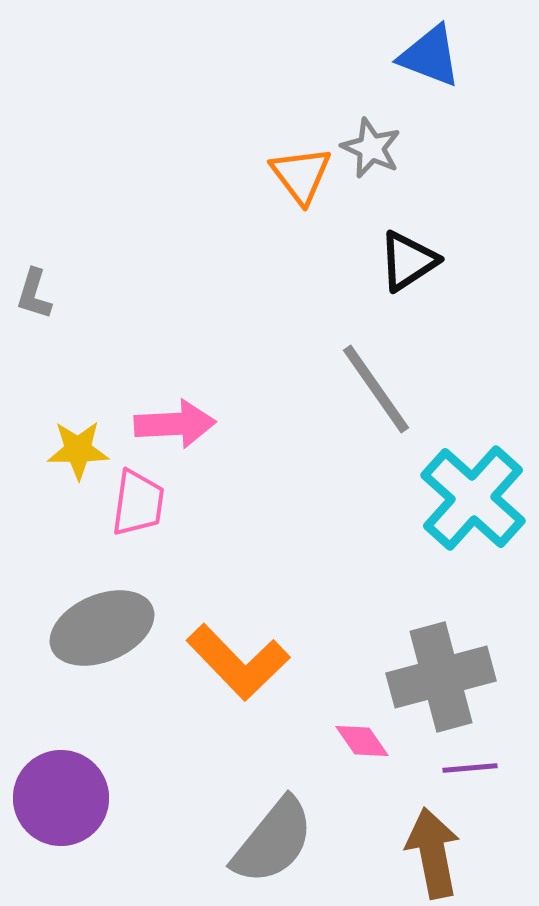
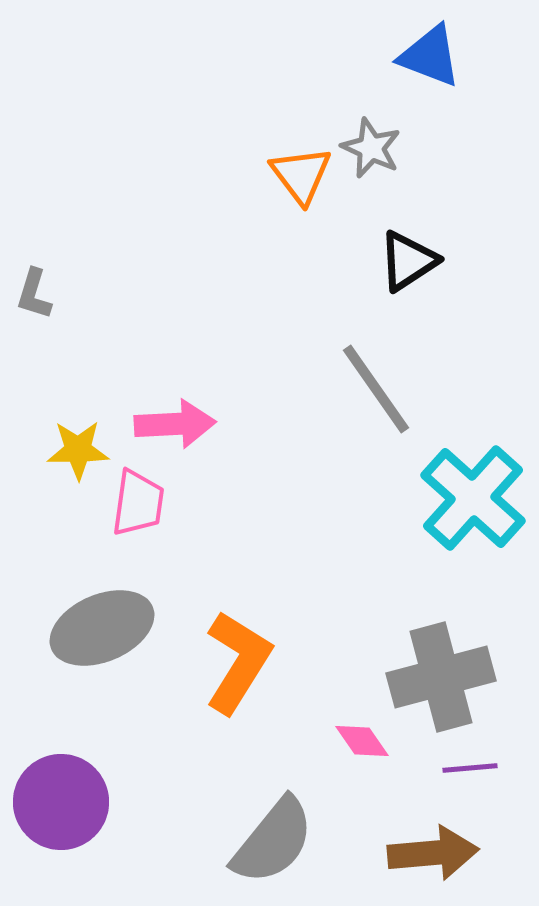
orange L-shape: rotated 104 degrees counterclockwise
purple circle: moved 4 px down
brown arrow: rotated 96 degrees clockwise
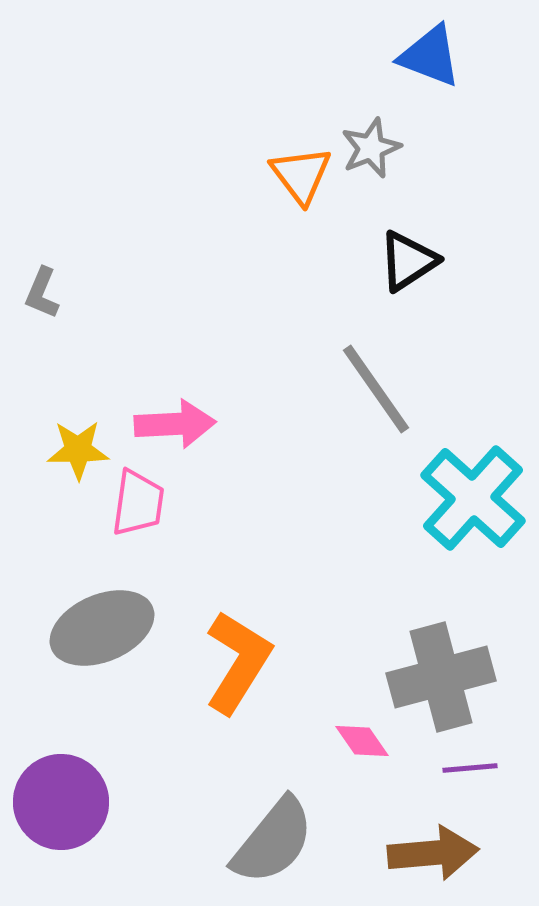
gray star: rotated 26 degrees clockwise
gray L-shape: moved 8 px right, 1 px up; rotated 6 degrees clockwise
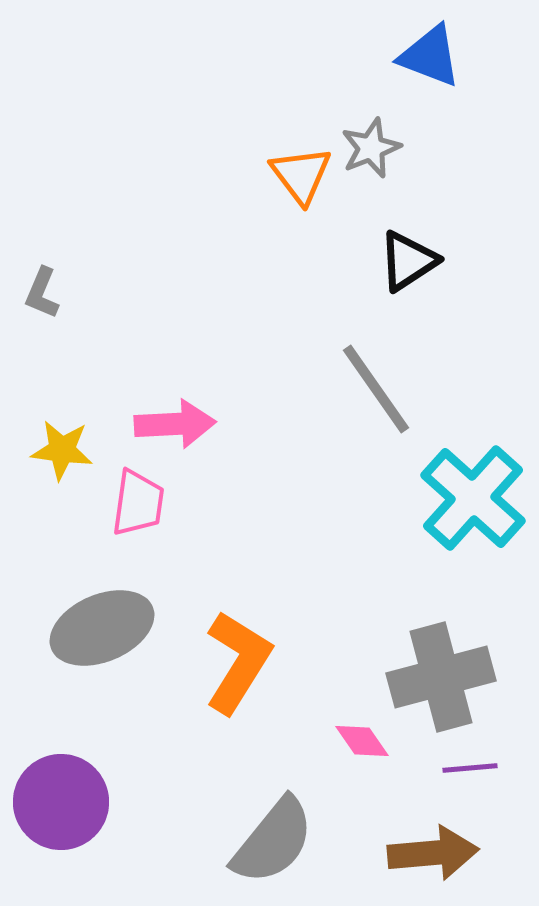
yellow star: moved 16 px left; rotated 8 degrees clockwise
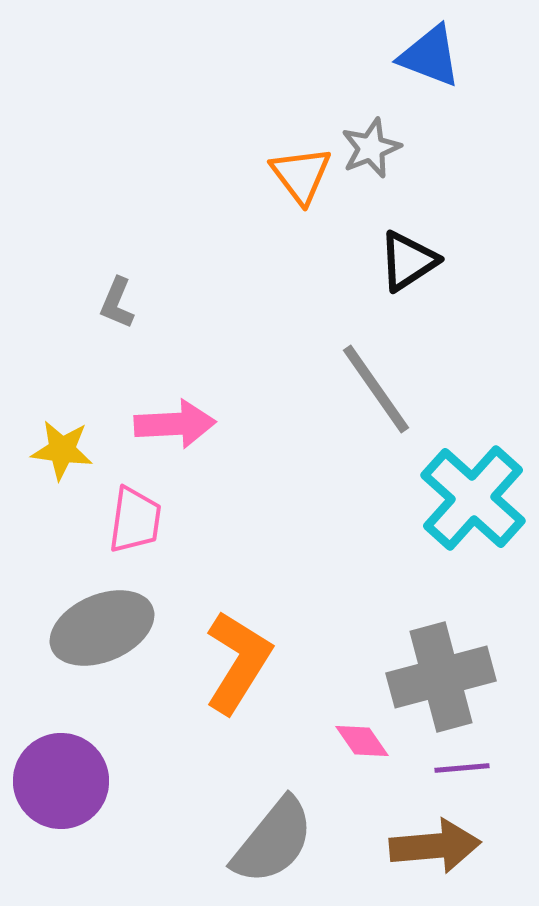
gray L-shape: moved 75 px right, 10 px down
pink trapezoid: moved 3 px left, 17 px down
purple line: moved 8 px left
purple circle: moved 21 px up
brown arrow: moved 2 px right, 7 px up
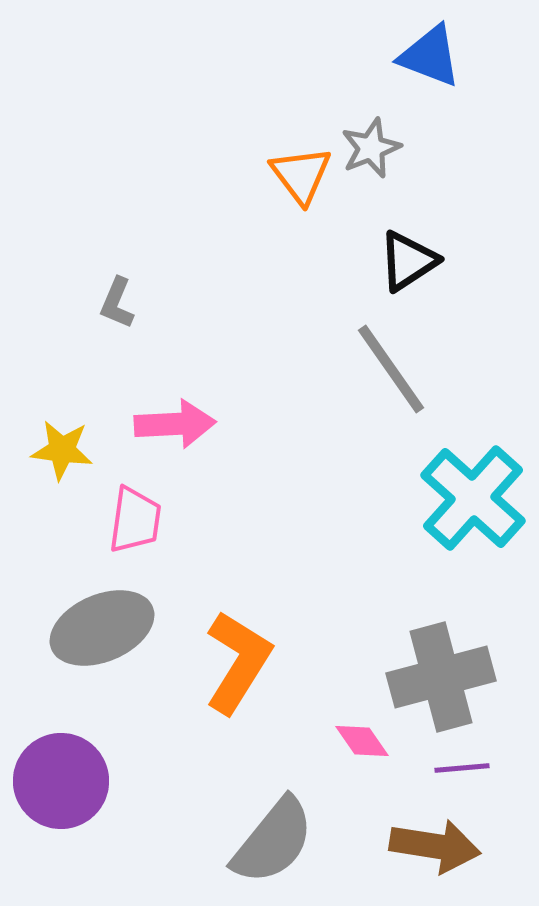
gray line: moved 15 px right, 20 px up
brown arrow: rotated 14 degrees clockwise
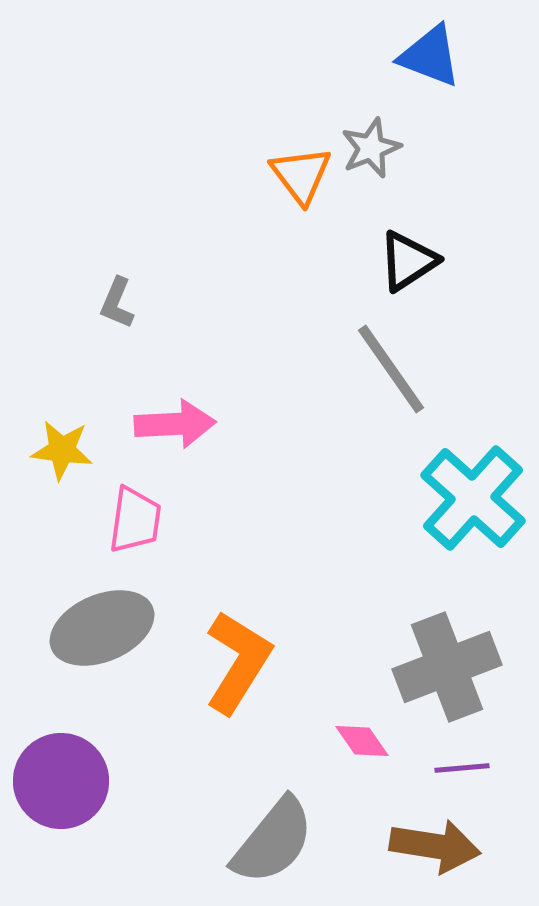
gray cross: moved 6 px right, 10 px up; rotated 6 degrees counterclockwise
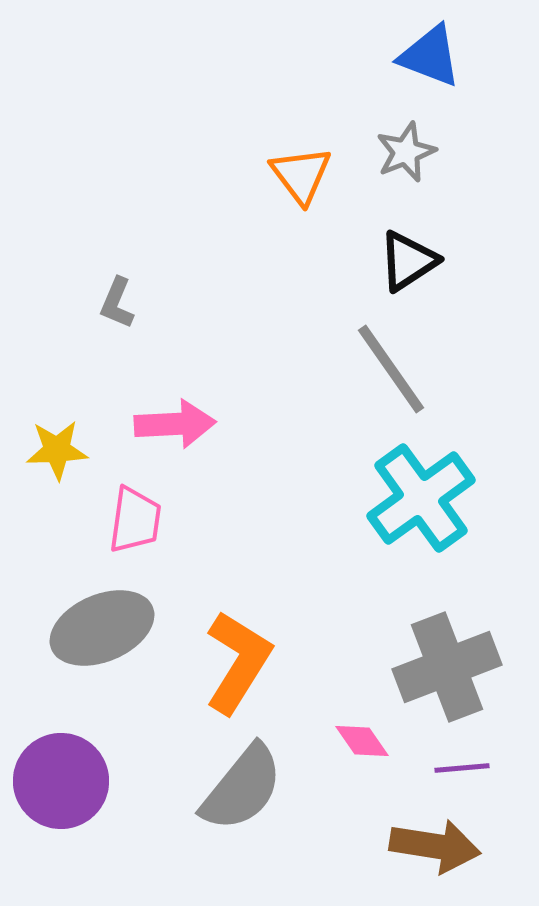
gray star: moved 35 px right, 4 px down
yellow star: moved 5 px left; rotated 10 degrees counterclockwise
cyan cross: moved 52 px left; rotated 12 degrees clockwise
gray semicircle: moved 31 px left, 53 px up
